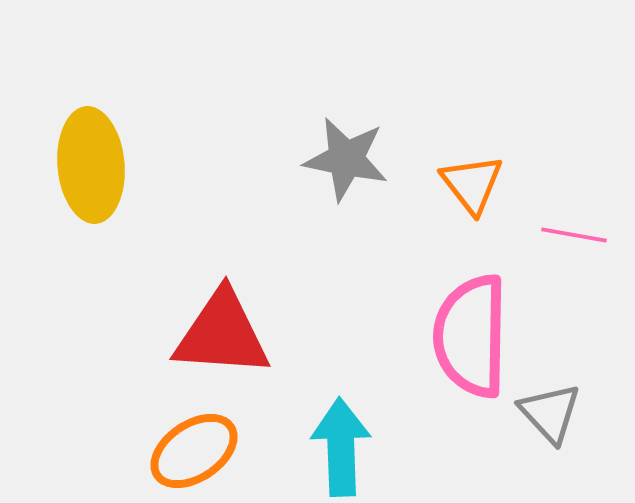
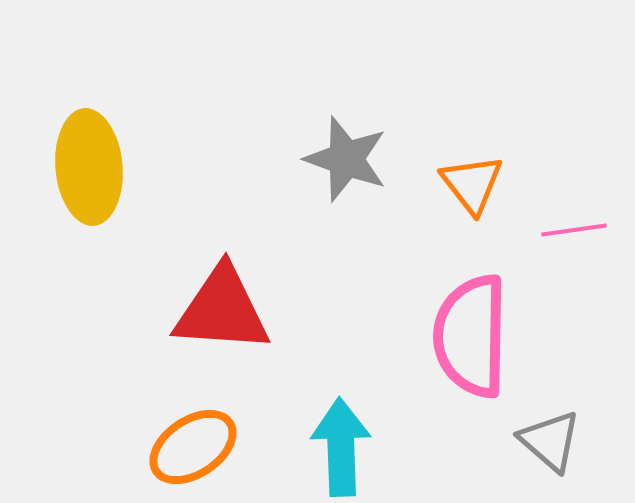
gray star: rotated 8 degrees clockwise
yellow ellipse: moved 2 px left, 2 px down
pink line: moved 5 px up; rotated 18 degrees counterclockwise
red triangle: moved 24 px up
gray triangle: moved 28 px down; rotated 6 degrees counterclockwise
orange ellipse: moved 1 px left, 4 px up
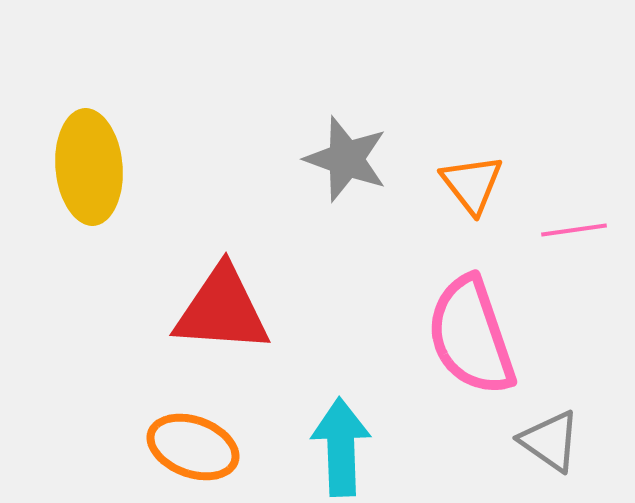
pink semicircle: rotated 20 degrees counterclockwise
gray triangle: rotated 6 degrees counterclockwise
orange ellipse: rotated 54 degrees clockwise
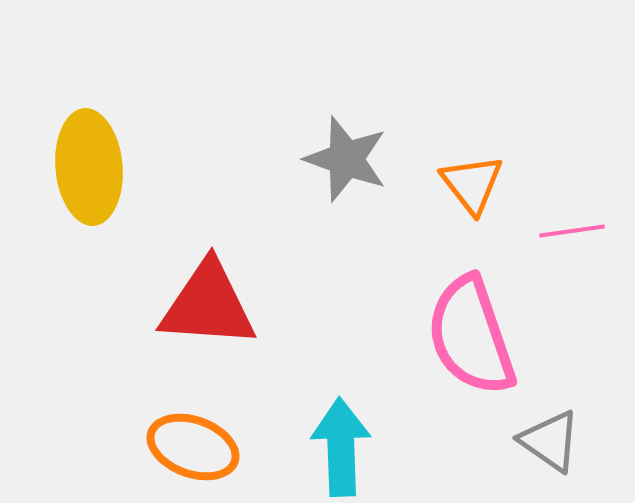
pink line: moved 2 px left, 1 px down
red triangle: moved 14 px left, 5 px up
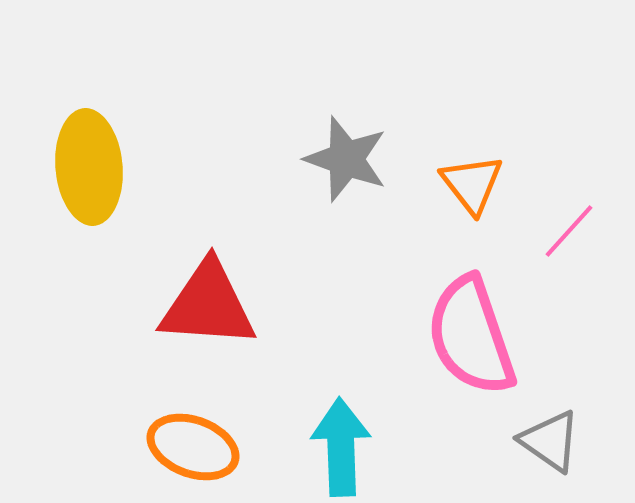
pink line: moved 3 px left; rotated 40 degrees counterclockwise
